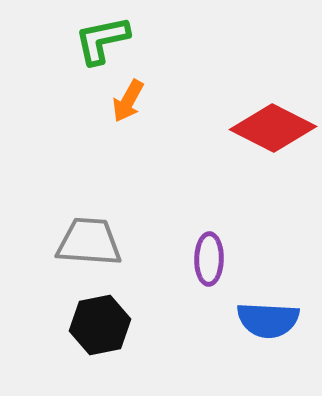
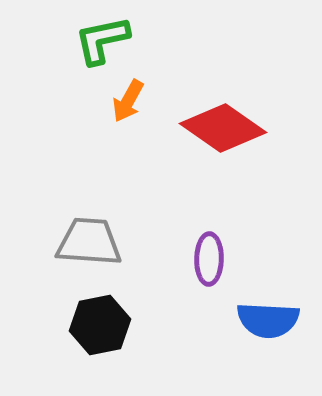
red diamond: moved 50 px left; rotated 8 degrees clockwise
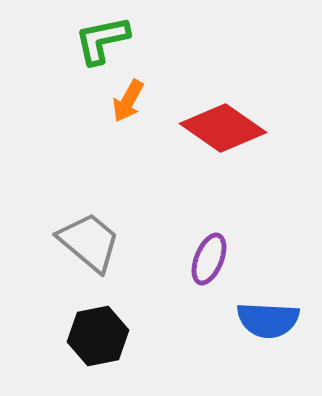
gray trapezoid: rotated 36 degrees clockwise
purple ellipse: rotated 21 degrees clockwise
black hexagon: moved 2 px left, 11 px down
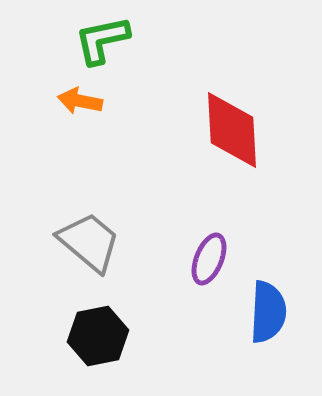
orange arrow: moved 48 px left; rotated 72 degrees clockwise
red diamond: moved 9 px right, 2 px down; rotated 52 degrees clockwise
blue semicircle: moved 8 px up; rotated 90 degrees counterclockwise
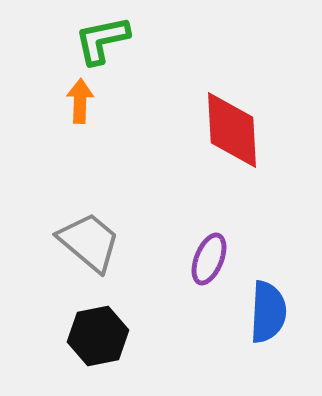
orange arrow: rotated 81 degrees clockwise
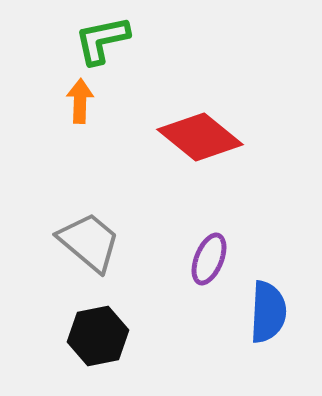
red diamond: moved 32 px left, 7 px down; rotated 48 degrees counterclockwise
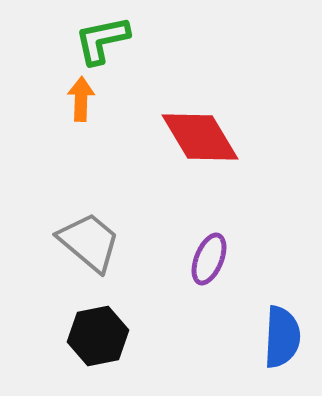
orange arrow: moved 1 px right, 2 px up
red diamond: rotated 20 degrees clockwise
blue semicircle: moved 14 px right, 25 px down
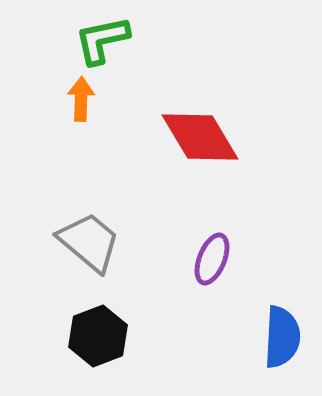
purple ellipse: moved 3 px right
black hexagon: rotated 10 degrees counterclockwise
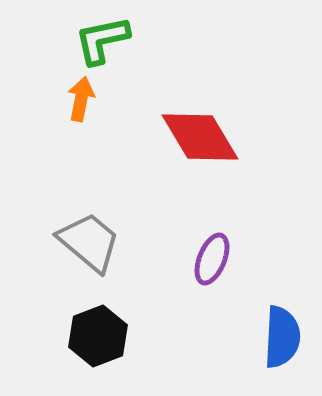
orange arrow: rotated 9 degrees clockwise
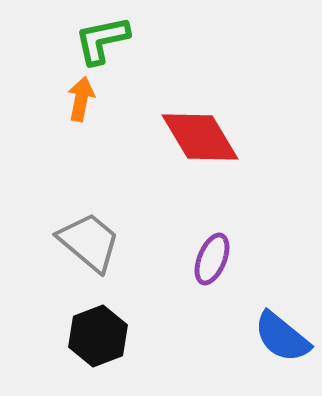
blue semicircle: rotated 126 degrees clockwise
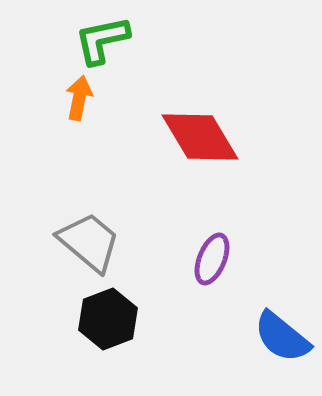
orange arrow: moved 2 px left, 1 px up
black hexagon: moved 10 px right, 17 px up
